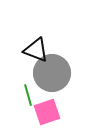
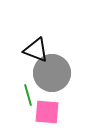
pink square: rotated 24 degrees clockwise
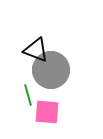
gray circle: moved 1 px left, 3 px up
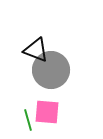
green line: moved 25 px down
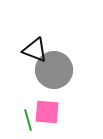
black triangle: moved 1 px left
gray circle: moved 3 px right
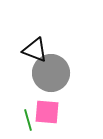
gray circle: moved 3 px left, 3 px down
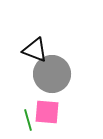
gray circle: moved 1 px right, 1 px down
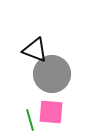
pink square: moved 4 px right
green line: moved 2 px right
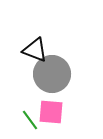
green line: rotated 20 degrees counterclockwise
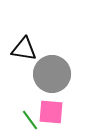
black triangle: moved 11 px left, 1 px up; rotated 12 degrees counterclockwise
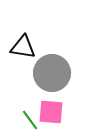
black triangle: moved 1 px left, 2 px up
gray circle: moved 1 px up
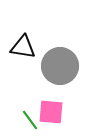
gray circle: moved 8 px right, 7 px up
